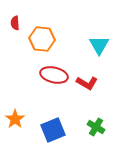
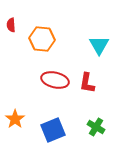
red semicircle: moved 4 px left, 2 px down
red ellipse: moved 1 px right, 5 px down
red L-shape: rotated 70 degrees clockwise
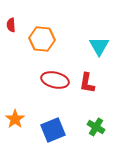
cyan triangle: moved 1 px down
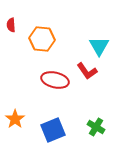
red L-shape: moved 12 px up; rotated 45 degrees counterclockwise
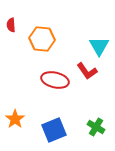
blue square: moved 1 px right
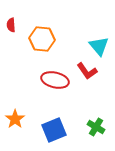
cyan triangle: rotated 10 degrees counterclockwise
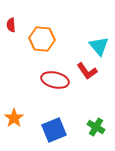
orange star: moved 1 px left, 1 px up
